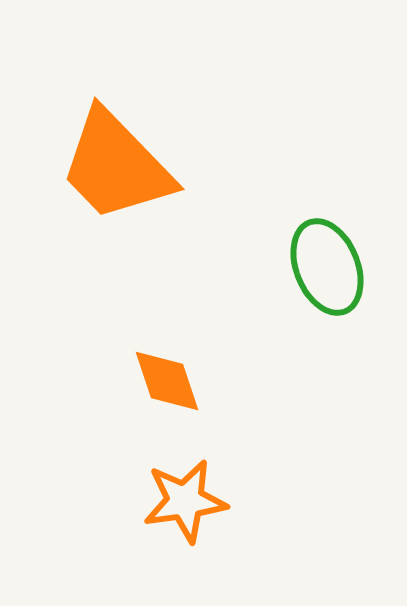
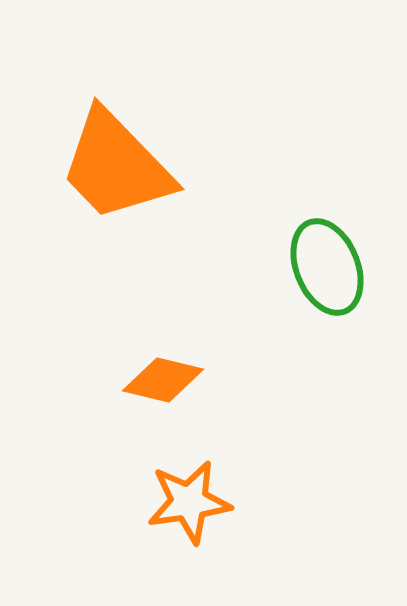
orange diamond: moved 4 px left, 1 px up; rotated 58 degrees counterclockwise
orange star: moved 4 px right, 1 px down
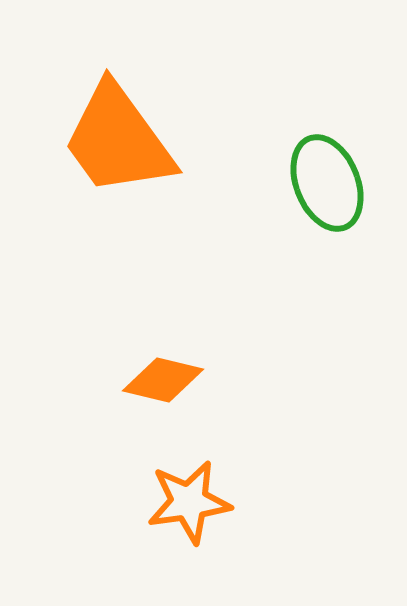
orange trapezoid: moved 2 px right, 26 px up; rotated 8 degrees clockwise
green ellipse: moved 84 px up
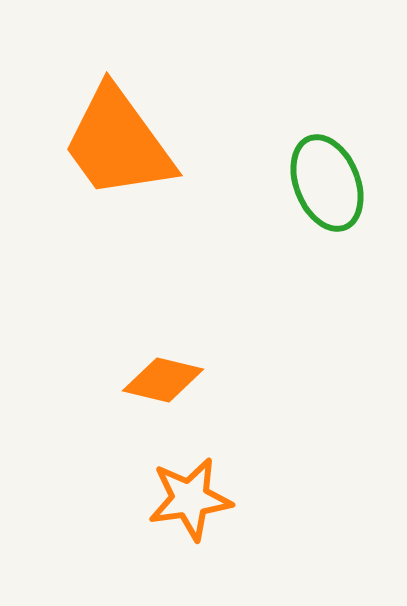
orange trapezoid: moved 3 px down
orange star: moved 1 px right, 3 px up
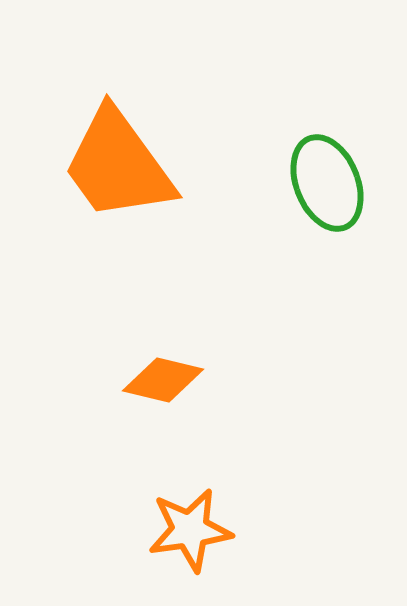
orange trapezoid: moved 22 px down
orange star: moved 31 px down
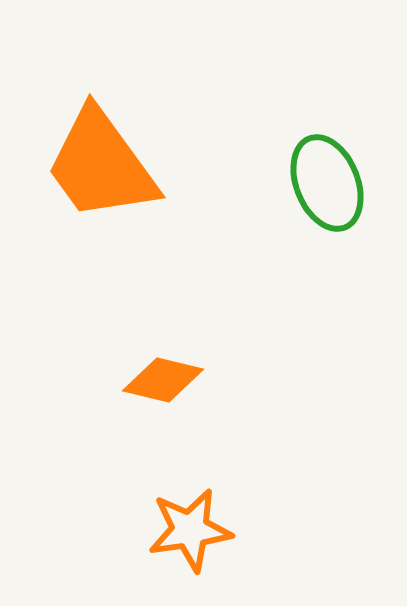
orange trapezoid: moved 17 px left
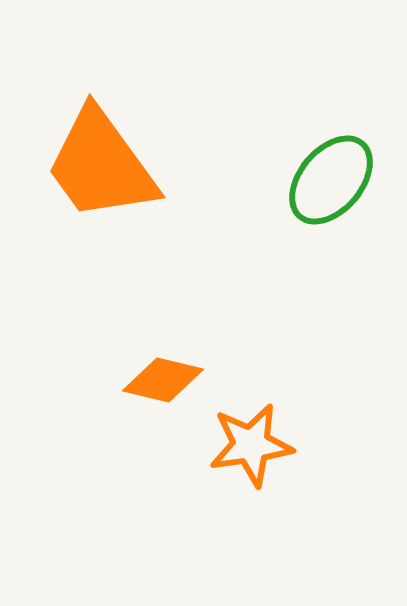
green ellipse: moved 4 px right, 3 px up; rotated 62 degrees clockwise
orange star: moved 61 px right, 85 px up
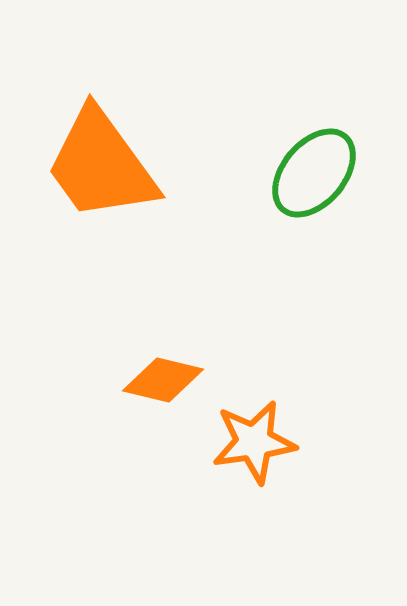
green ellipse: moved 17 px left, 7 px up
orange star: moved 3 px right, 3 px up
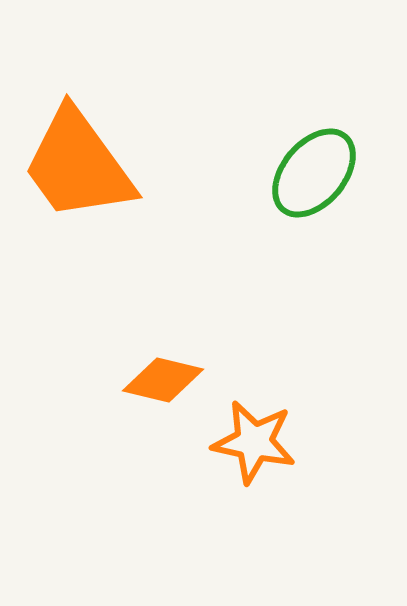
orange trapezoid: moved 23 px left
orange star: rotated 20 degrees clockwise
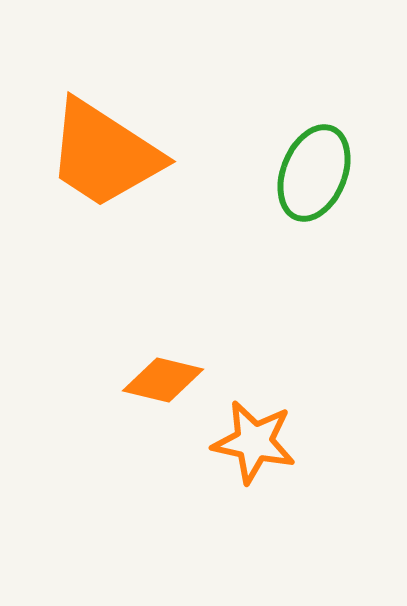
orange trapezoid: moved 26 px right, 11 px up; rotated 21 degrees counterclockwise
green ellipse: rotated 18 degrees counterclockwise
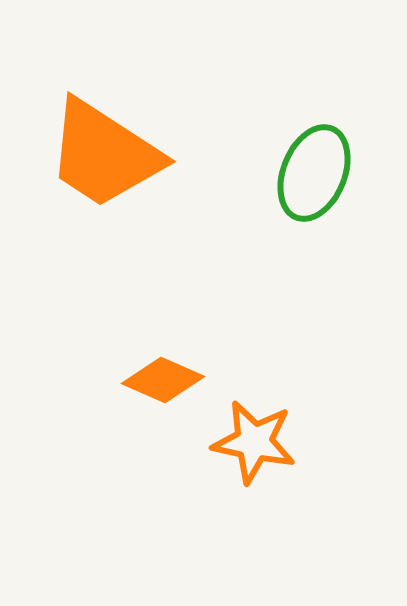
orange diamond: rotated 10 degrees clockwise
